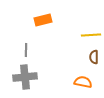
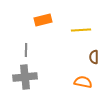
yellow line: moved 10 px left, 5 px up
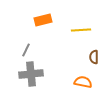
gray line: rotated 24 degrees clockwise
gray cross: moved 6 px right, 3 px up
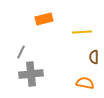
orange rectangle: moved 1 px right, 1 px up
yellow line: moved 1 px right, 2 px down
gray line: moved 5 px left, 2 px down
orange semicircle: moved 2 px right, 1 px down
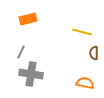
orange rectangle: moved 16 px left
yellow line: rotated 18 degrees clockwise
brown semicircle: moved 4 px up
gray cross: rotated 15 degrees clockwise
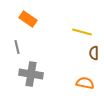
orange rectangle: rotated 48 degrees clockwise
gray line: moved 4 px left, 5 px up; rotated 40 degrees counterclockwise
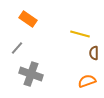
yellow line: moved 2 px left, 2 px down
gray line: moved 1 px down; rotated 56 degrees clockwise
gray cross: rotated 10 degrees clockwise
orange semicircle: moved 2 px right, 2 px up; rotated 30 degrees counterclockwise
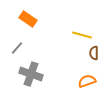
yellow line: moved 2 px right, 1 px down
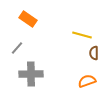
gray cross: rotated 20 degrees counterclockwise
